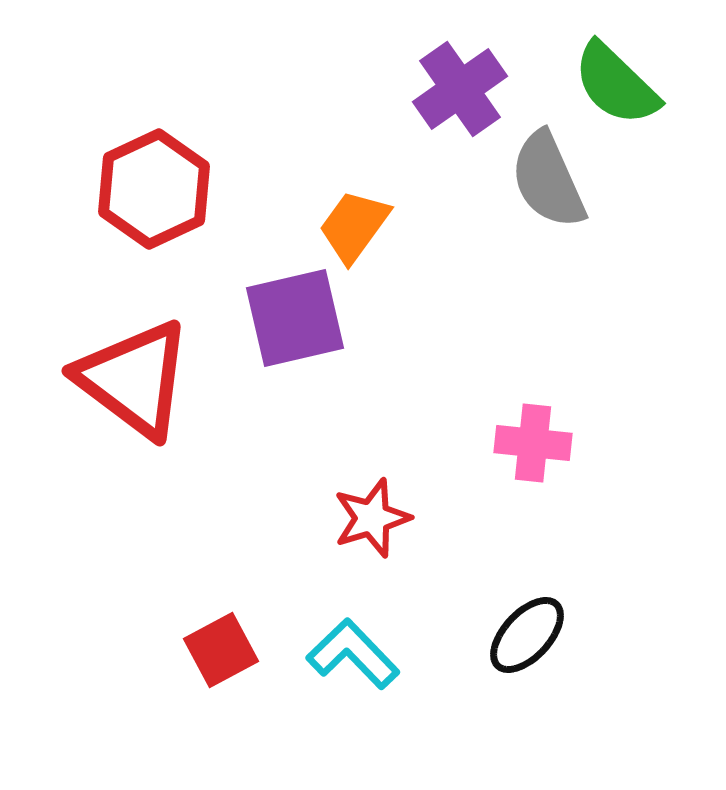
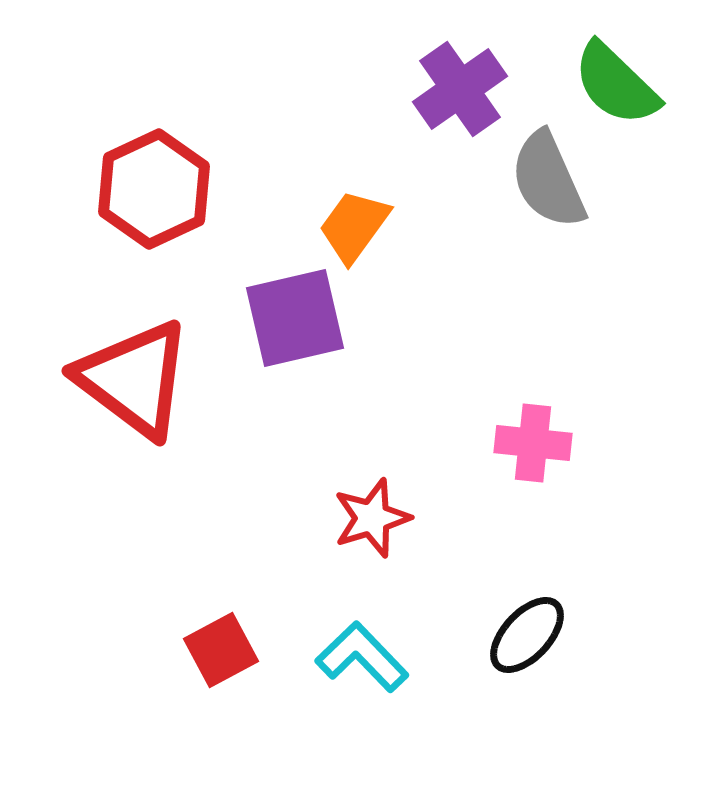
cyan L-shape: moved 9 px right, 3 px down
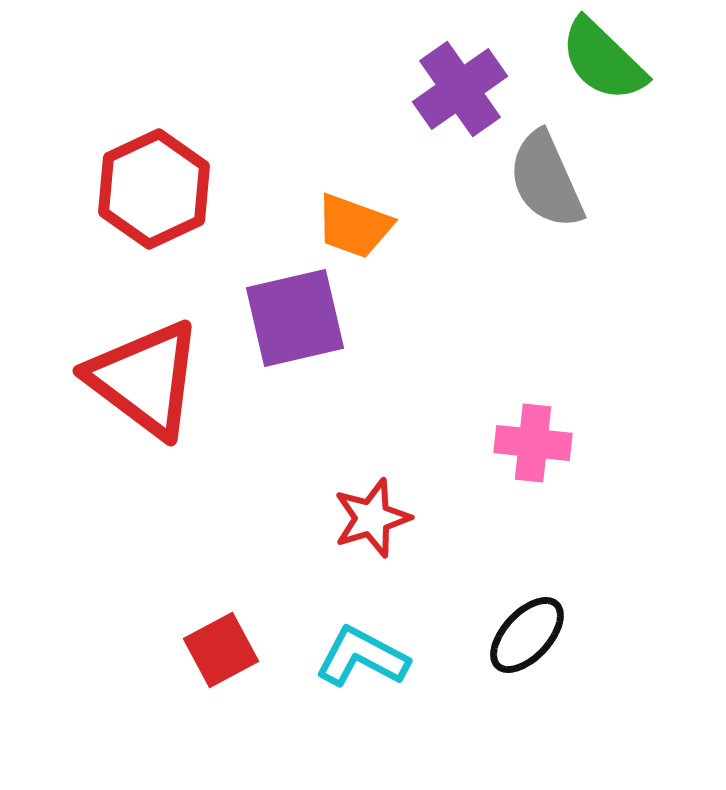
green semicircle: moved 13 px left, 24 px up
gray semicircle: moved 2 px left
orange trapezoid: rotated 106 degrees counterclockwise
red triangle: moved 11 px right
cyan L-shape: rotated 18 degrees counterclockwise
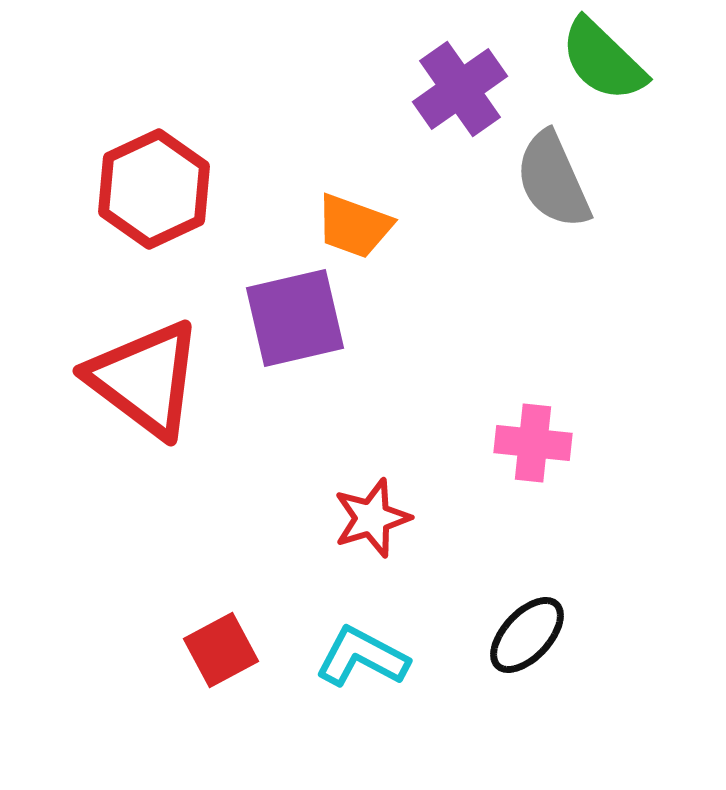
gray semicircle: moved 7 px right
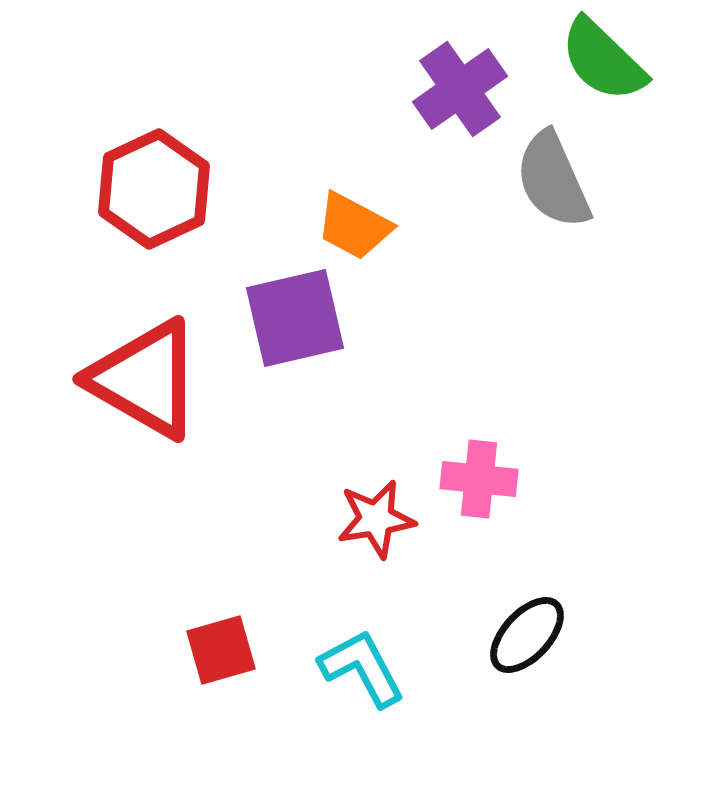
orange trapezoid: rotated 8 degrees clockwise
red triangle: rotated 7 degrees counterclockwise
pink cross: moved 54 px left, 36 px down
red star: moved 4 px right, 1 px down; rotated 8 degrees clockwise
red square: rotated 12 degrees clockwise
cyan L-shape: moved 11 px down; rotated 34 degrees clockwise
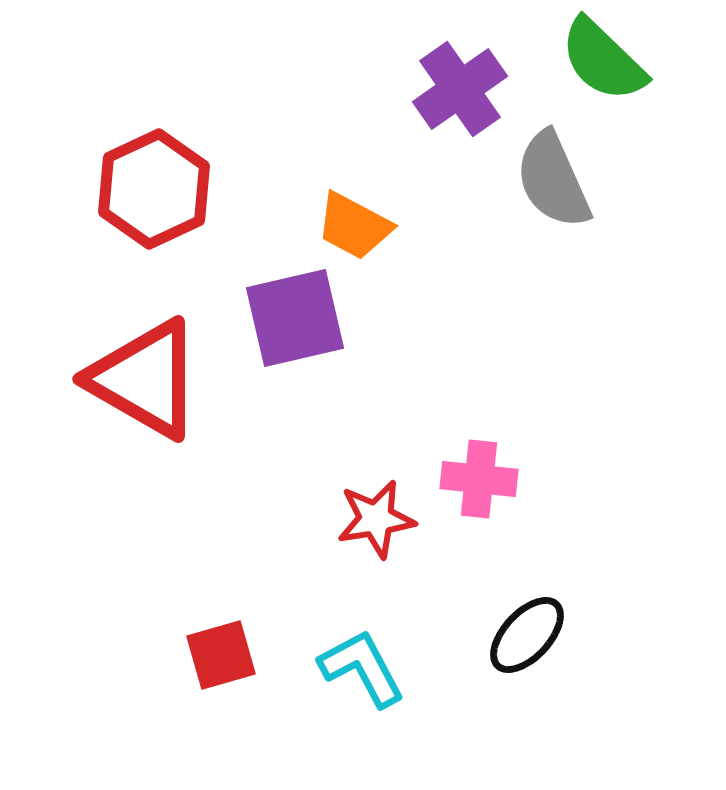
red square: moved 5 px down
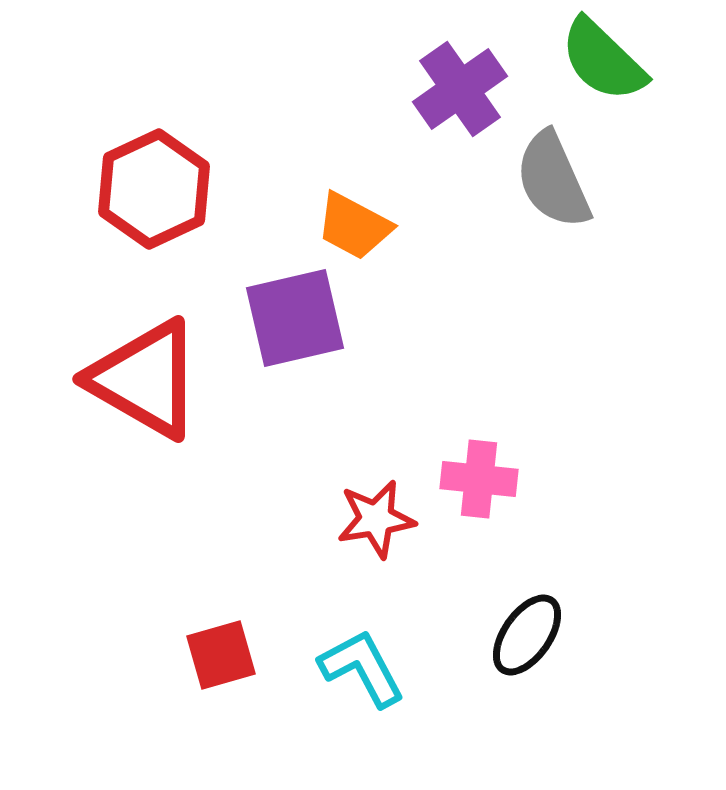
black ellipse: rotated 8 degrees counterclockwise
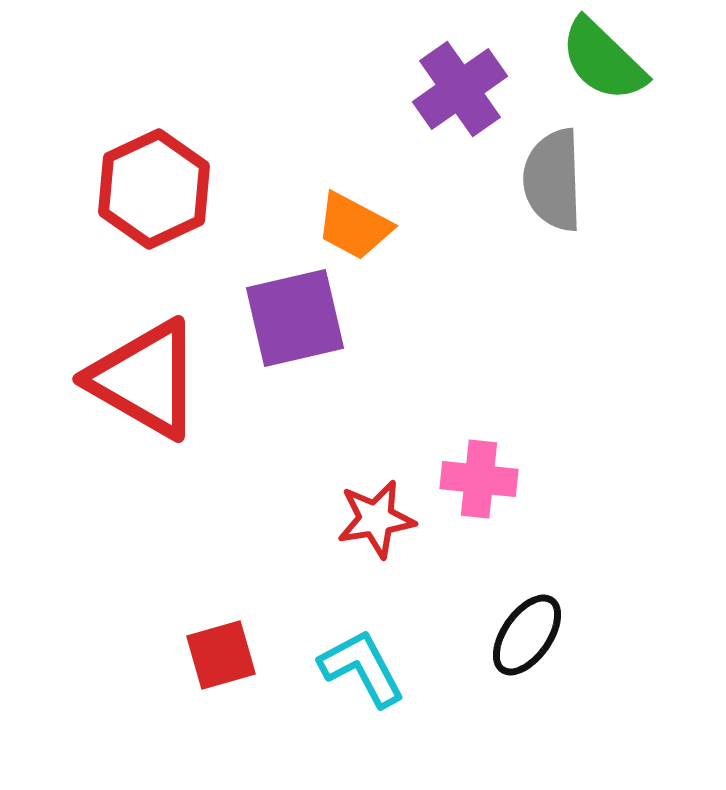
gray semicircle: rotated 22 degrees clockwise
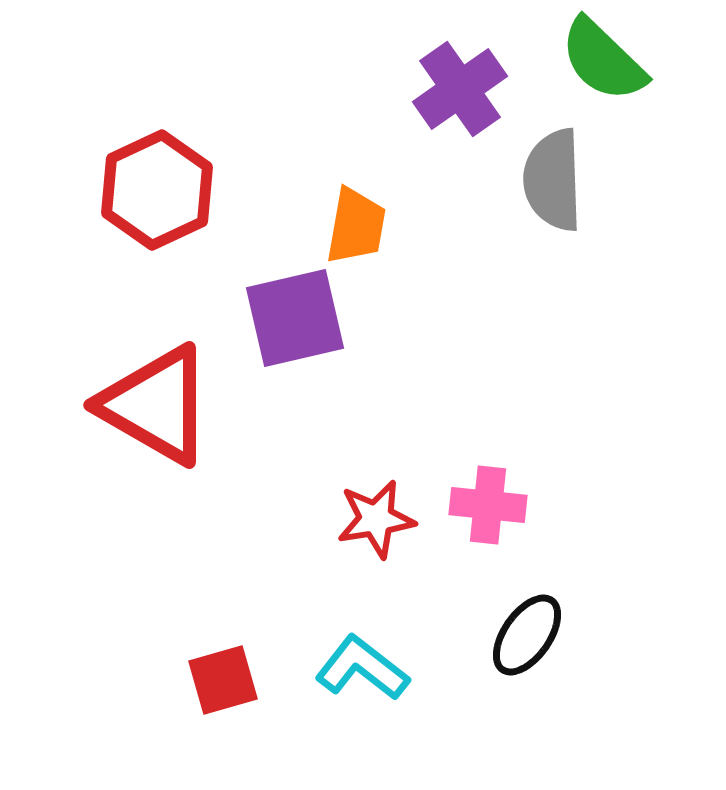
red hexagon: moved 3 px right, 1 px down
orange trapezoid: moved 2 px right; rotated 108 degrees counterclockwise
red triangle: moved 11 px right, 26 px down
pink cross: moved 9 px right, 26 px down
red square: moved 2 px right, 25 px down
cyan L-shape: rotated 24 degrees counterclockwise
